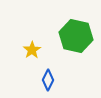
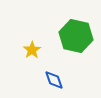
blue diamond: moved 6 px right; rotated 45 degrees counterclockwise
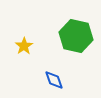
yellow star: moved 8 px left, 4 px up
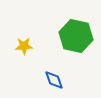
yellow star: rotated 30 degrees clockwise
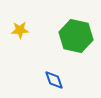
yellow star: moved 4 px left, 16 px up
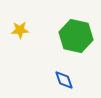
blue diamond: moved 10 px right
